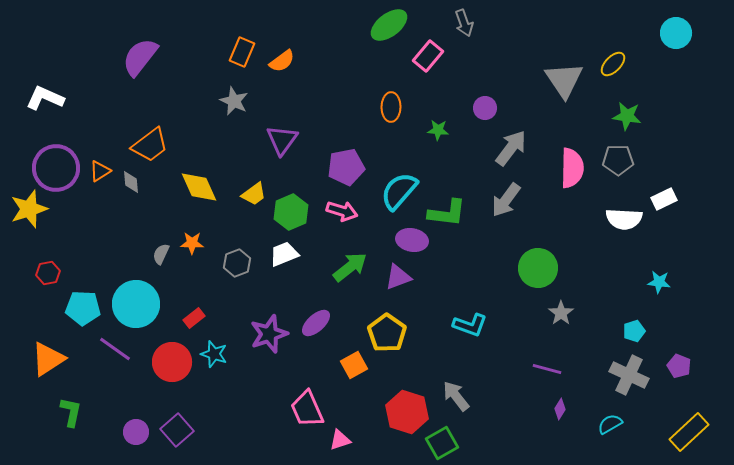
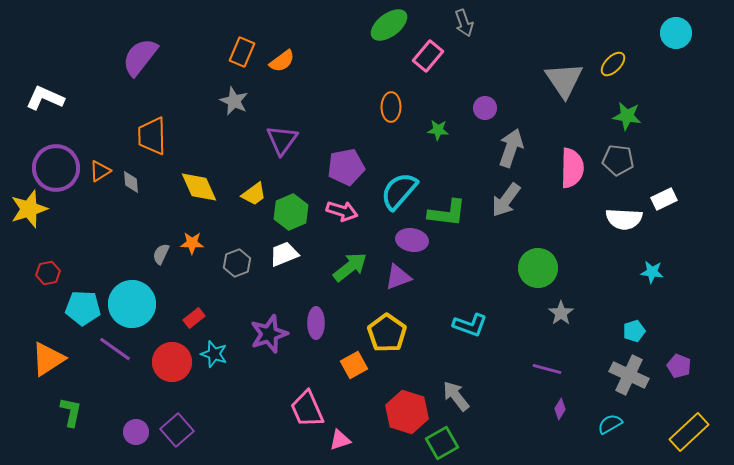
orange trapezoid at (150, 145): moved 2 px right, 9 px up; rotated 126 degrees clockwise
gray arrow at (511, 148): rotated 18 degrees counterclockwise
gray pentagon at (618, 160): rotated 8 degrees clockwise
cyan star at (659, 282): moved 7 px left, 10 px up
cyan circle at (136, 304): moved 4 px left
purple ellipse at (316, 323): rotated 48 degrees counterclockwise
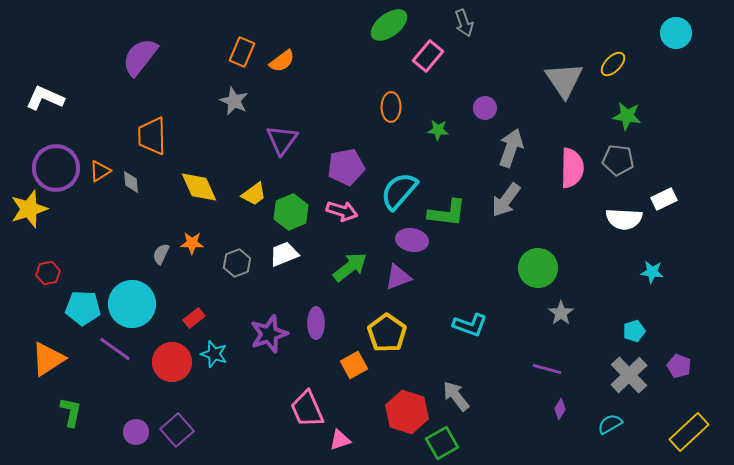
gray cross at (629, 375): rotated 21 degrees clockwise
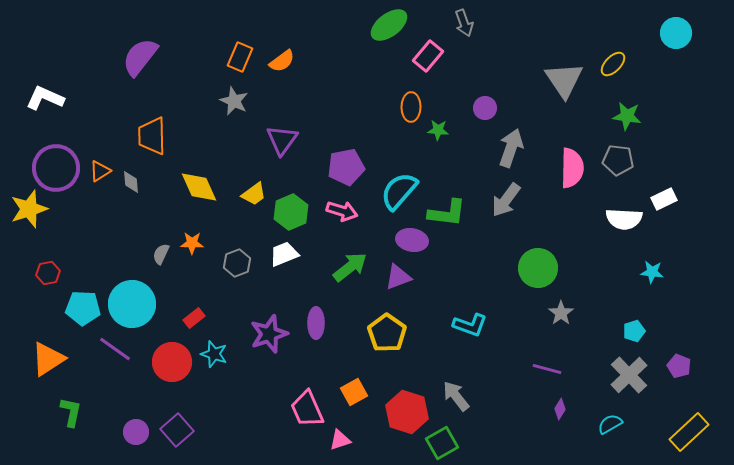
orange rectangle at (242, 52): moved 2 px left, 5 px down
orange ellipse at (391, 107): moved 20 px right
orange square at (354, 365): moved 27 px down
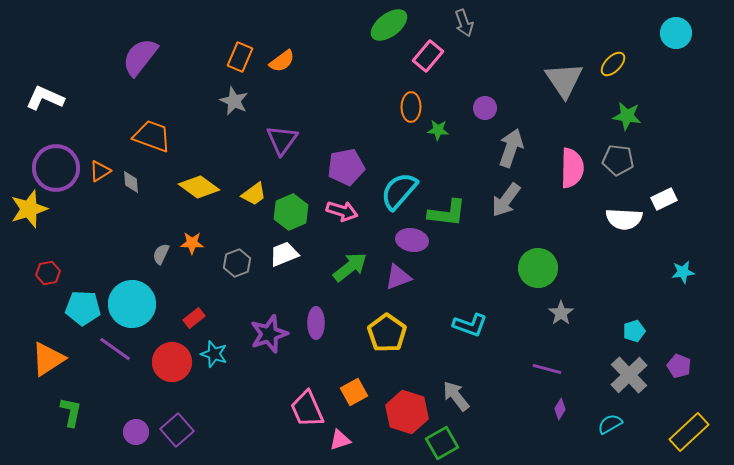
orange trapezoid at (152, 136): rotated 111 degrees clockwise
yellow diamond at (199, 187): rotated 30 degrees counterclockwise
cyan star at (652, 272): moved 31 px right; rotated 15 degrees counterclockwise
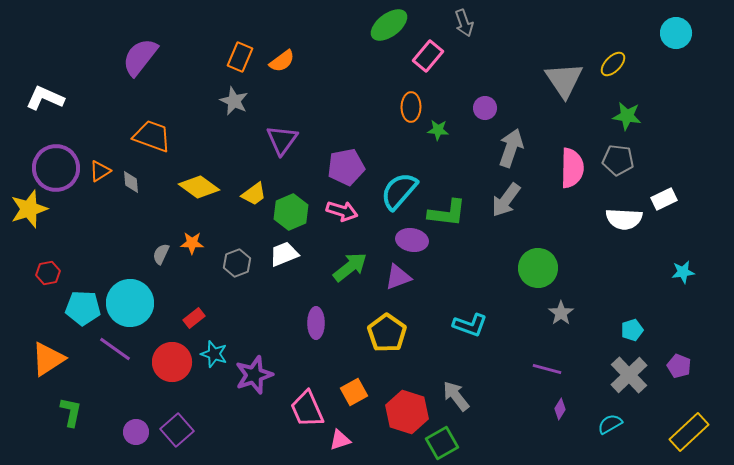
cyan circle at (132, 304): moved 2 px left, 1 px up
cyan pentagon at (634, 331): moved 2 px left, 1 px up
purple star at (269, 334): moved 15 px left, 41 px down
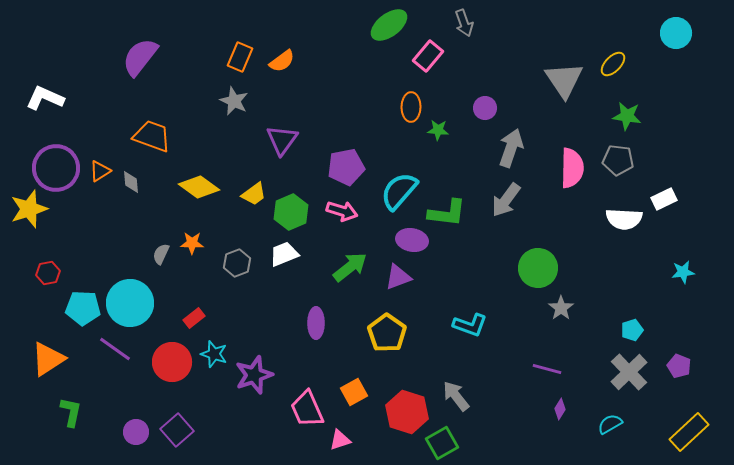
gray star at (561, 313): moved 5 px up
gray cross at (629, 375): moved 3 px up
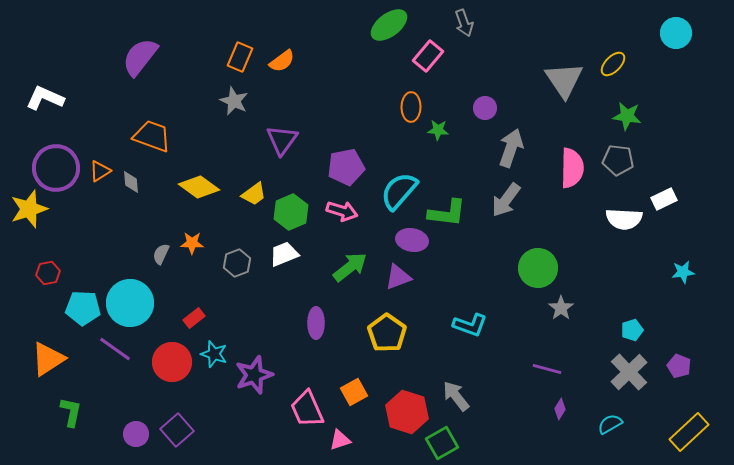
purple circle at (136, 432): moved 2 px down
